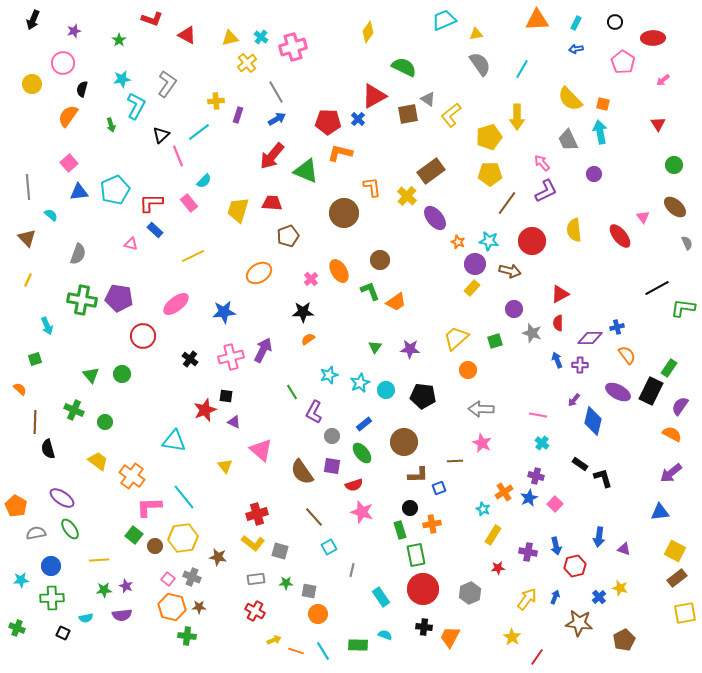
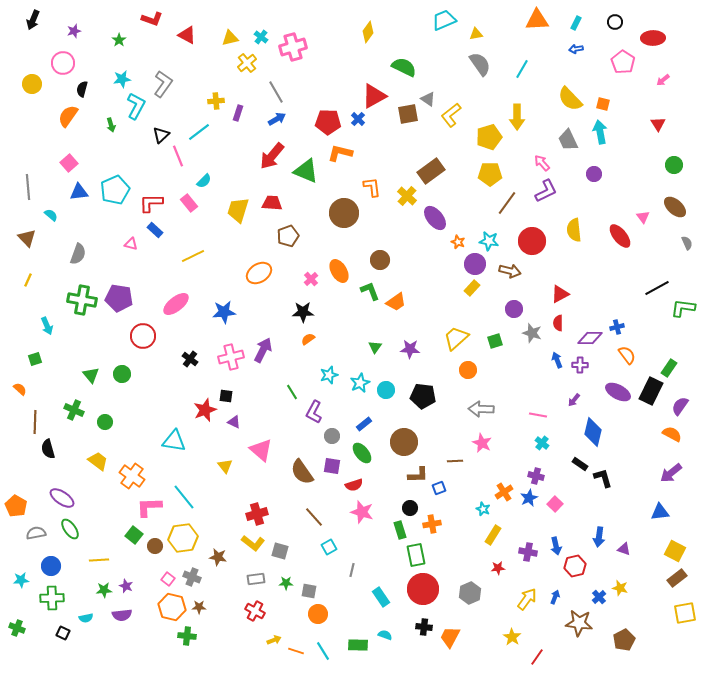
gray L-shape at (167, 84): moved 4 px left
purple rectangle at (238, 115): moved 2 px up
blue diamond at (593, 421): moved 11 px down
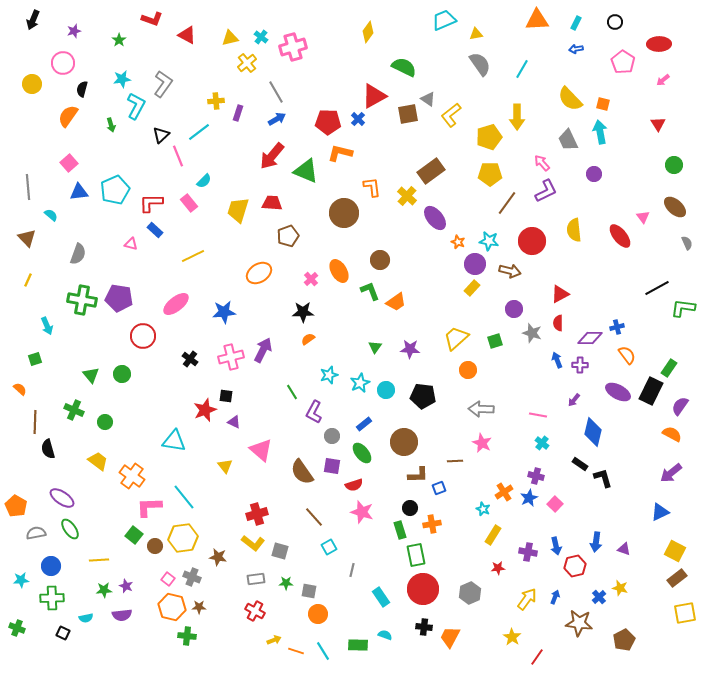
red ellipse at (653, 38): moved 6 px right, 6 px down
blue triangle at (660, 512): rotated 18 degrees counterclockwise
blue arrow at (599, 537): moved 3 px left, 5 px down
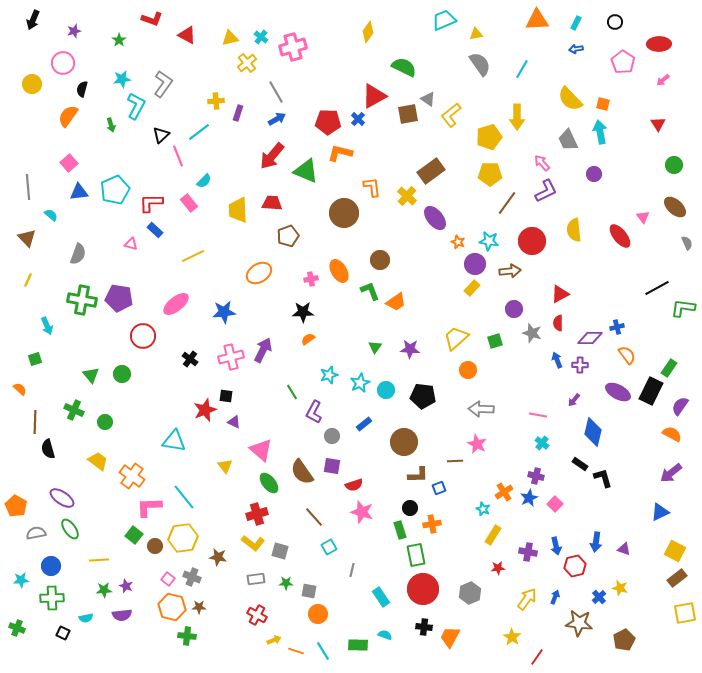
yellow trapezoid at (238, 210): rotated 20 degrees counterclockwise
brown arrow at (510, 271): rotated 20 degrees counterclockwise
pink cross at (311, 279): rotated 32 degrees clockwise
pink star at (482, 443): moved 5 px left, 1 px down
green ellipse at (362, 453): moved 93 px left, 30 px down
red cross at (255, 611): moved 2 px right, 4 px down
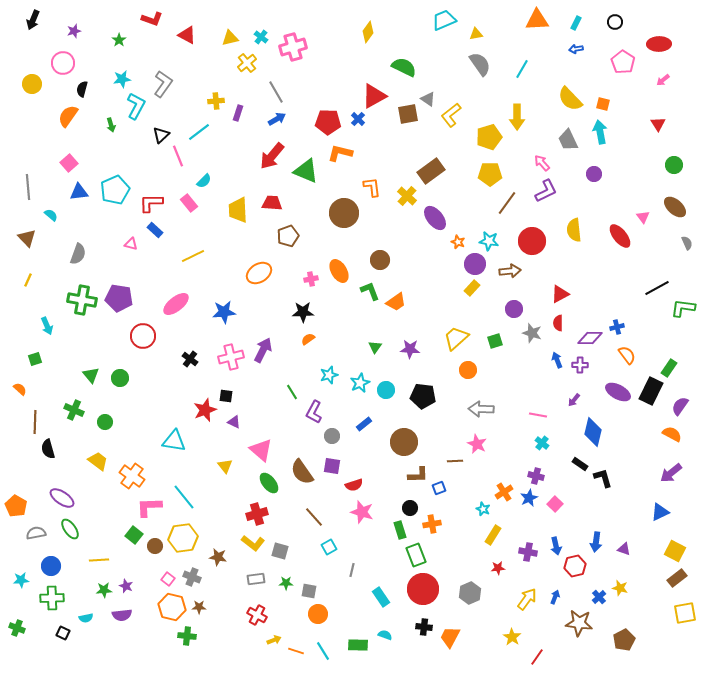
green circle at (122, 374): moved 2 px left, 4 px down
green rectangle at (416, 555): rotated 10 degrees counterclockwise
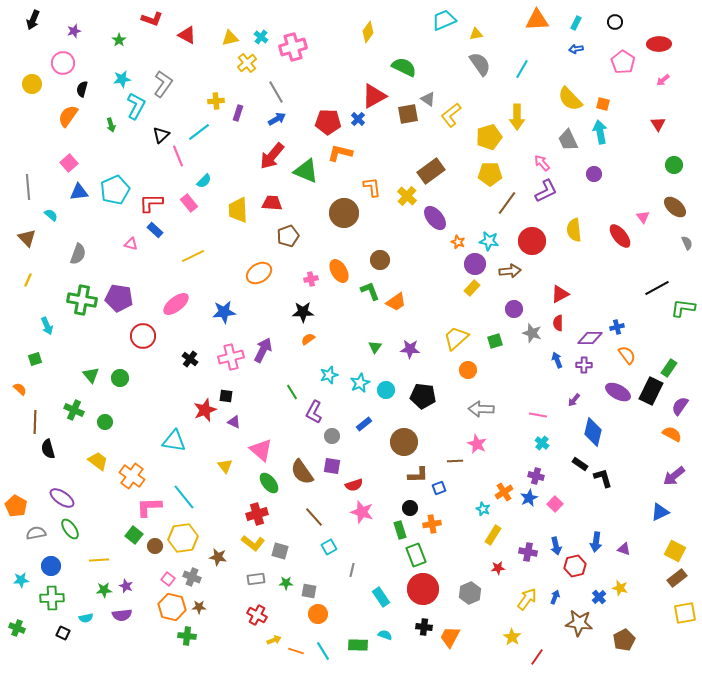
purple cross at (580, 365): moved 4 px right
purple arrow at (671, 473): moved 3 px right, 3 px down
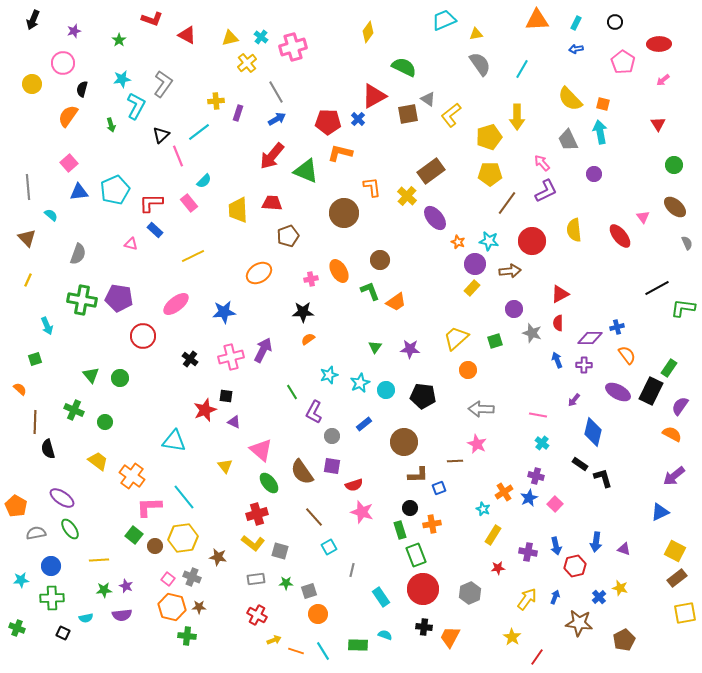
gray square at (309, 591): rotated 28 degrees counterclockwise
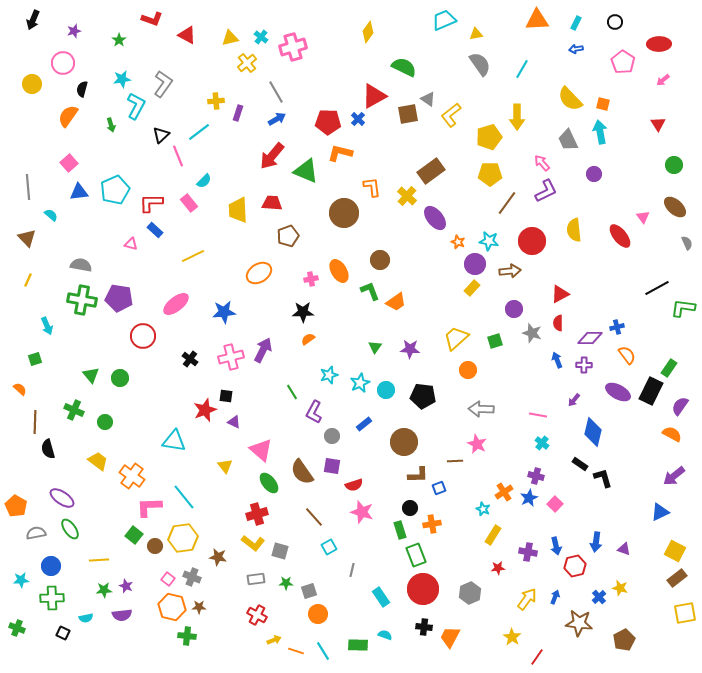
gray semicircle at (78, 254): moved 3 px right, 11 px down; rotated 100 degrees counterclockwise
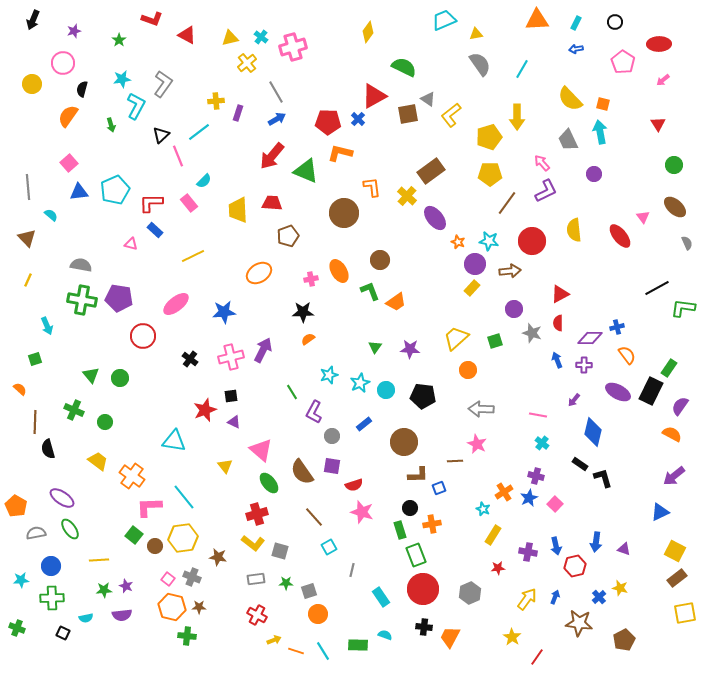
black square at (226, 396): moved 5 px right; rotated 16 degrees counterclockwise
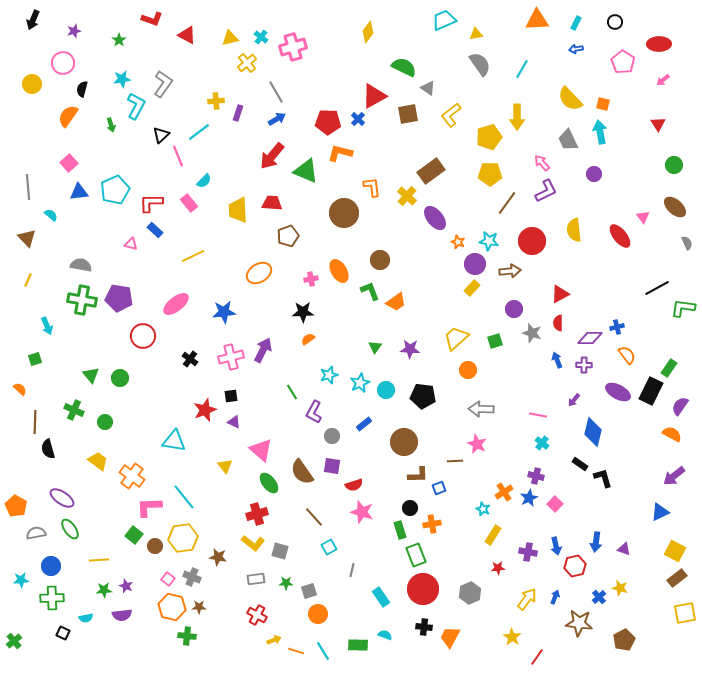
gray triangle at (428, 99): moved 11 px up
green cross at (17, 628): moved 3 px left, 13 px down; rotated 28 degrees clockwise
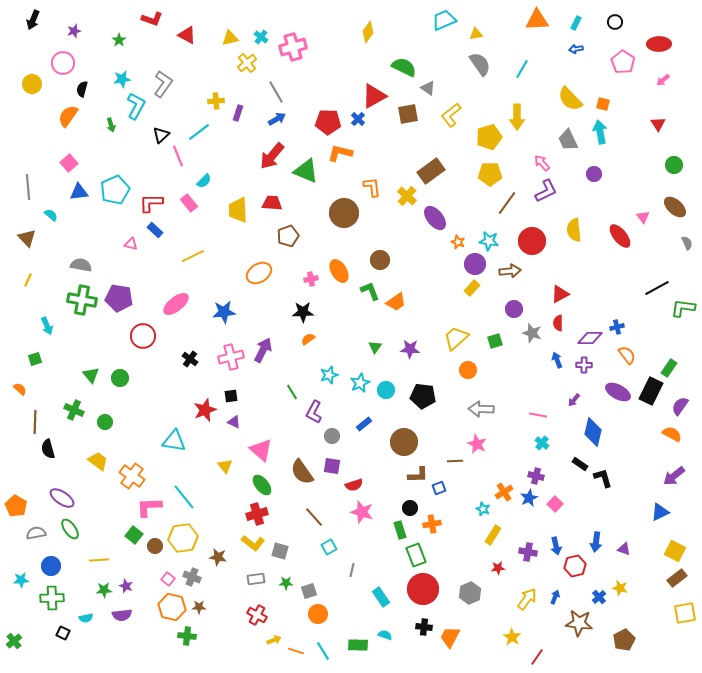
green ellipse at (269, 483): moved 7 px left, 2 px down
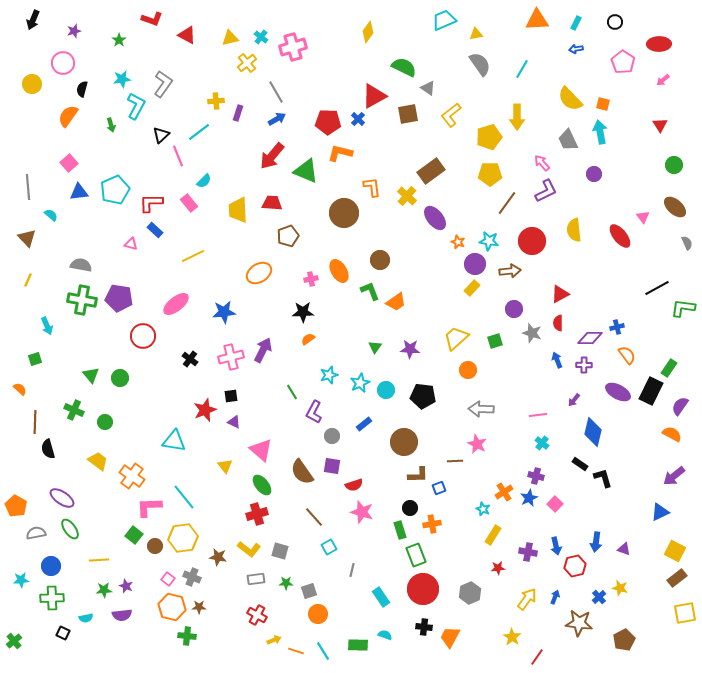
red triangle at (658, 124): moved 2 px right, 1 px down
pink line at (538, 415): rotated 18 degrees counterclockwise
yellow L-shape at (253, 543): moved 4 px left, 6 px down
